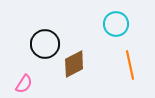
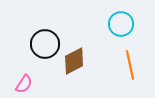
cyan circle: moved 5 px right
brown diamond: moved 3 px up
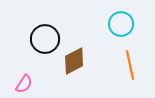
black circle: moved 5 px up
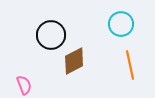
black circle: moved 6 px right, 4 px up
pink semicircle: moved 1 px down; rotated 54 degrees counterclockwise
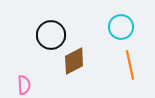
cyan circle: moved 3 px down
pink semicircle: rotated 18 degrees clockwise
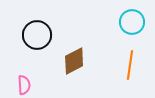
cyan circle: moved 11 px right, 5 px up
black circle: moved 14 px left
orange line: rotated 20 degrees clockwise
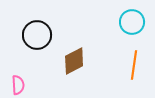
orange line: moved 4 px right
pink semicircle: moved 6 px left
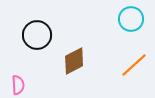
cyan circle: moved 1 px left, 3 px up
orange line: rotated 40 degrees clockwise
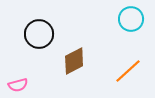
black circle: moved 2 px right, 1 px up
orange line: moved 6 px left, 6 px down
pink semicircle: rotated 78 degrees clockwise
